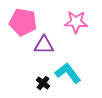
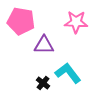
pink pentagon: moved 2 px left, 1 px up
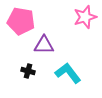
pink star: moved 9 px right, 5 px up; rotated 20 degrees counterclockwise
black cross: moved 15 px left, 12 px up; rotated 24 degrees counterclockwise
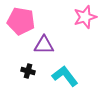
cyan L-shape: moved 3 px left, 3 px down
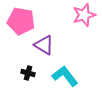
pink star: moved 1 px left, 2 px up
purple triangle: rotated 30 degrees clockwise
black cross: moved 2 px down
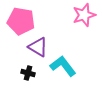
purple triangle: moved 6 px left, 2 px down
cyan L-shape: moved 2 px left, 10 px up
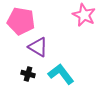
pink star: rotated 30 degrees counterclockwise
cyan L-shape: moved 2 px left, 8 px down
black cross: moved 1 px down
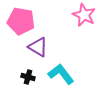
black cross: moved 3 px down
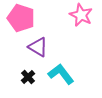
pink star: moved 3 px left
pink pentagon: moved 3 px up; rotated 8 degrees clockwise
black cross: rotated 32 degrees clockwise
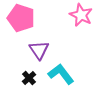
purple triangle: moved 1 px right, 3 px down; rotated 25 degrees clockwise
black cross: moved 1 px right, 1 px down
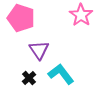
pink star: rotated 10 degrees clockwise
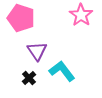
purple triangle: moved 2 px left, 1 px down
cyan L-shape: moved 1 px right, 3 px up
